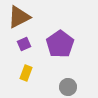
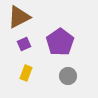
purple pentagon: moved 2 px up
gray circle: moved 11 px up
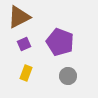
purple pentagon: rotated 16 degrees counterclockwise
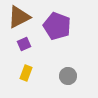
purple pentagon: moved 3 px left, 16 px up
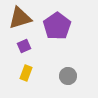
brown triangle: moved 1 px right, 1 px down; rotated 10 degrees clockwise
purple pentagon: rotated 16 degrees clockwise
purple square: moved 2 px down
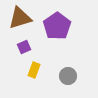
purple square: moved 1 px down
yellow rectangle: moved 8 px right, 3 px up
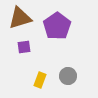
purple square: rotated 16 degrees clockwise
yellow rectangle: moved 6 px right, 10 px down
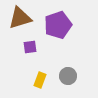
purple pentagon: moved 1 px right, 1 px up; rotated 16 degrees clockwise
purple square: moved 6 px right
